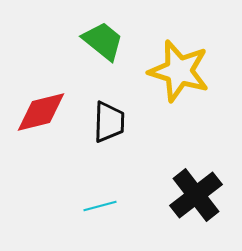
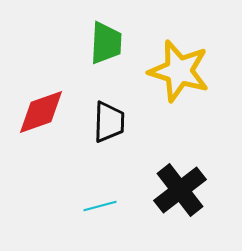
green trapezoid: moved 3 px right, 2 px down; rotated 54 degrees clockwise
red diamond: rotated 6 degrees counterclockwise
black cross: moved 16 px left, 5 px up
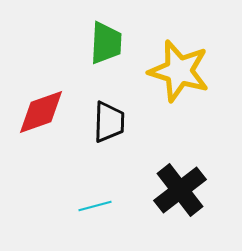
cyan line: moved 5 px left
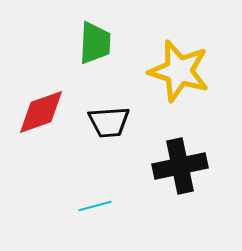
green trapezoid: moved 11 px left
black trapezoid: rotated 84 degrees clockwise
black cross: moved 24 px up; rotated 26 degrees clockwise
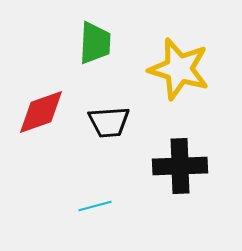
yellow star: moved 2 px up
black cross: rotated 10 degrees clockwise
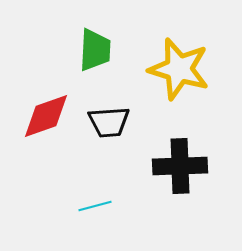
green trapezoid: moved 7 px down
red diamond: moved 5 px right, 4 px down
